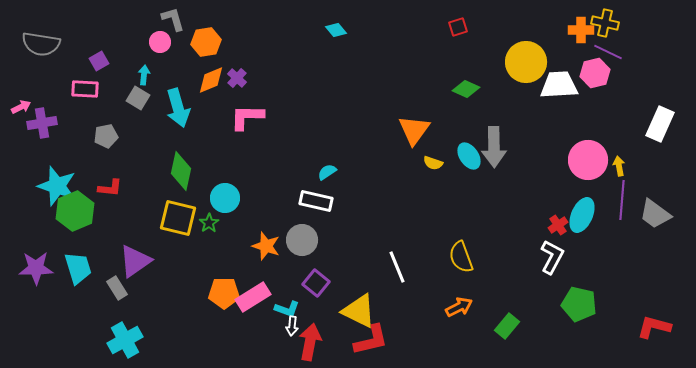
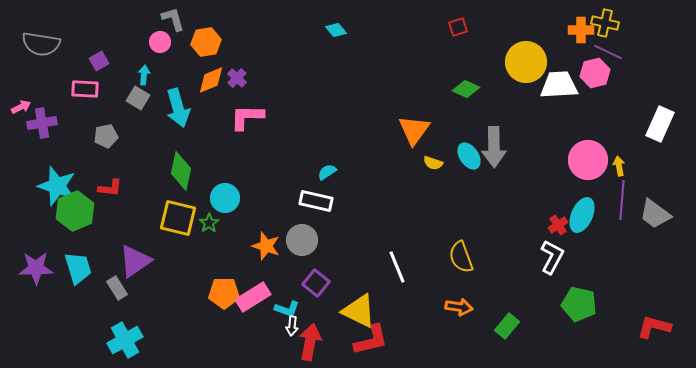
orange arrow at (459, 307): rotated 36 degrees clockwise
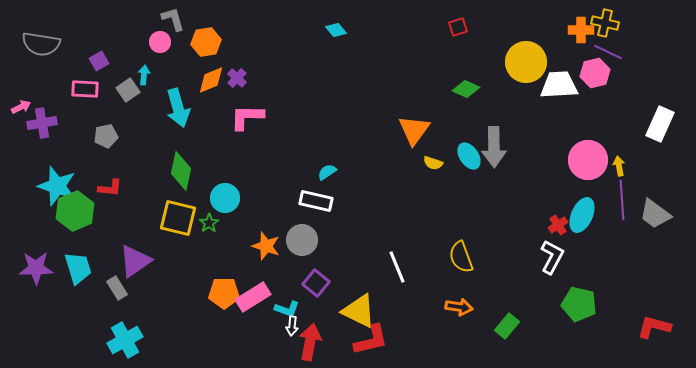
gray square at (138, 98): moved 10 px left, 8 px up; rotated 25 degrees clockwise
purple line at (622, 200): rotated 9 degrees counterclockwise
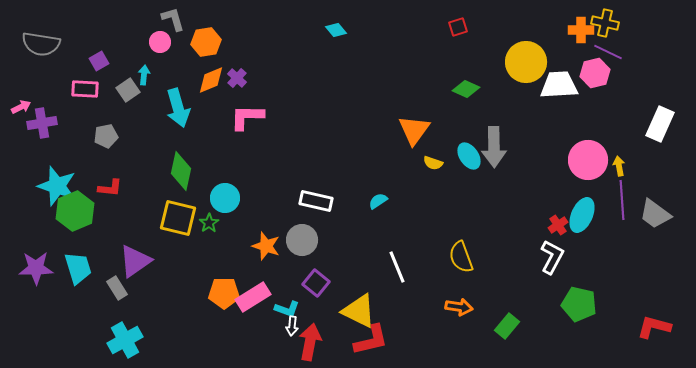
cyan semicircle at (327, 172): moved 51 px right, 29 px down
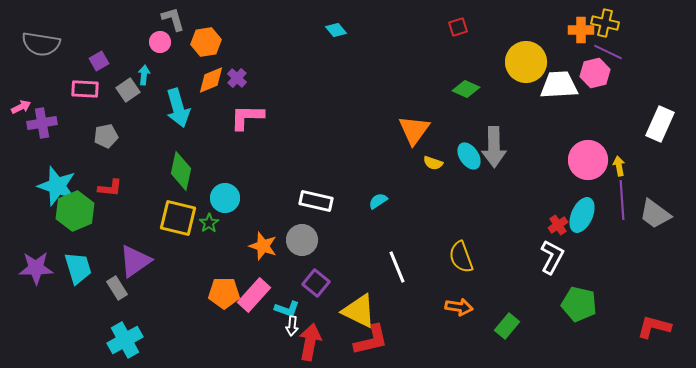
orange star at (266, 246): moved 3 px left
pink rectangle at (253, 297): moved 1 px right, 2 px up; rotated 16 degrees counterclockwise
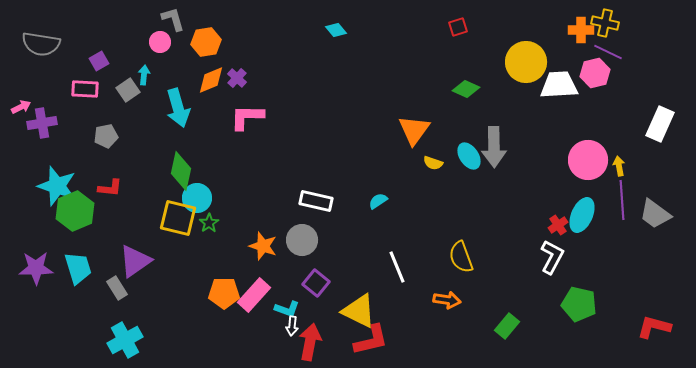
cyan circle at (225, 198): moved 28 px left
orange arrow at (459, 307): moved 12 px left, 7 px up
